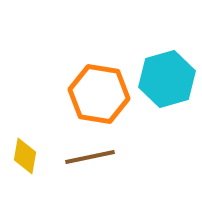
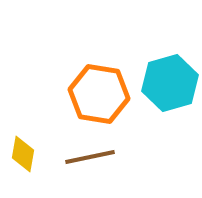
cyan hexagon: moved 3 px right, 4 px down
yellow diamond: moved 2 px left, 2 px up
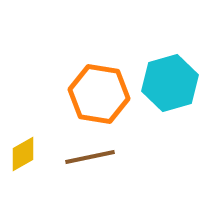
yellow diamond: rotated 51 degrees clockwise
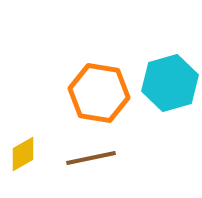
orange hexagon: moved 1 px up
brown line: moved 1 px right, 1 px down
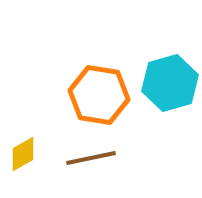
orange hexagon: moved 2 px down
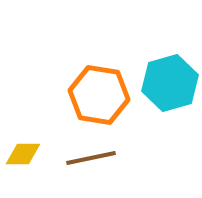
yellow diamond: rotated 30 degrees clockwise
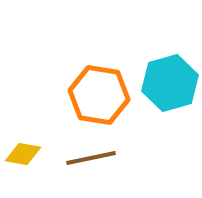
yellow diamond: rotated 9 degrees clockwise
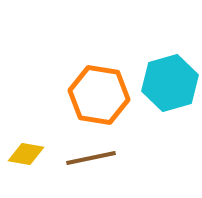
yellow diamond: moved 3 px right
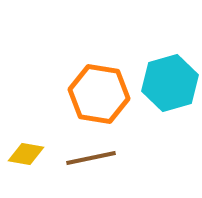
orange hexagon: moved 1 px up
